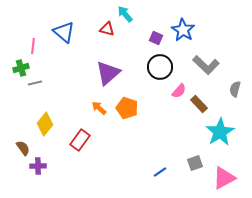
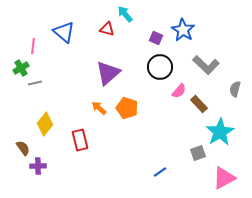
green cross: rotated 14 degrees counterclockwise
red rectangle: rotated 50 degrees counterclockwise
gray square: moved 3 px right, 10 px up
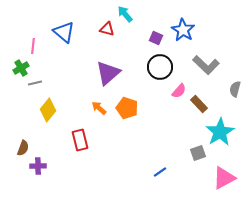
yellow diamond: moved 3 px right, 14 px up
brown semicircle: rotated 56 degrees clockwise
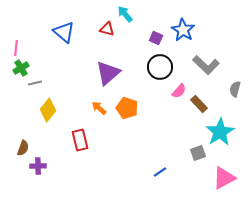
pink line: moved 17 px left, 2 px down
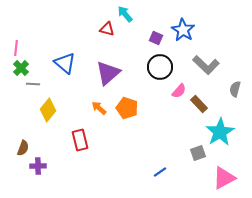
blue triangle: moved 1 px right, 31 px down
green cross: rotated 14 degrees counterclockwise
gray line: moved 2 px left, 1 px down; rotated 16 degrees clockwise
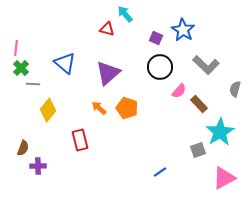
gray square: moved 3 px up
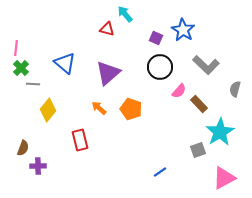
orange pentagon: moved 4 px right, 1 px down
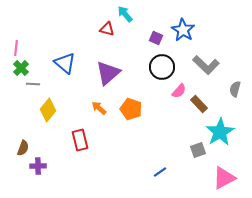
black circle: moved 2 px right
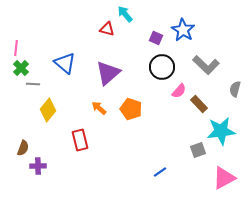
cyan star: moved 1 px right, 1 px up; rotated 24 degrees clockwise
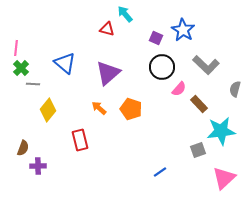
pink semicircle: moved 2 px up
pink triangle: rotated 15 degrees counterclockwise
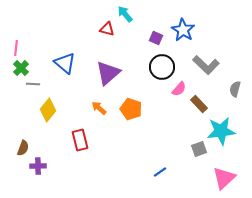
gray square: moved 1 px right, 1 px up
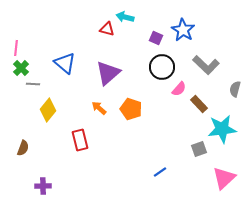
cyan arrow: moved 3 px down; rotated 36 degrees counterclockwise
cyan star: moved 1 px right, 2 px up
purple cross: moved 5 px right, 20 px down
